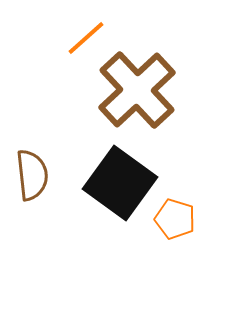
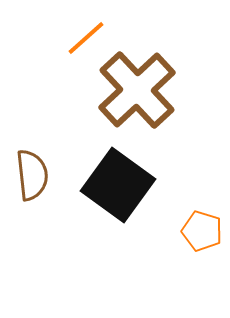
black square: moved 2 px left, 2 px down
orange pentagon: moved 27 px right, 12 px down
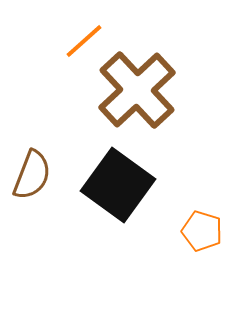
orange line: moved 2 px left, 3 px down
brown semicircle: rotated 27 degrees clockwise
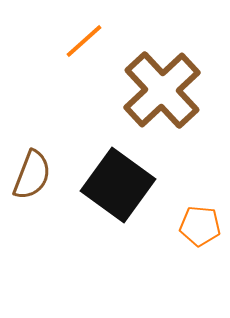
brown cross: moved 25 px right
orange pentagon: moved 2 px left, 5 px up; rotated 12 degrees counterclockwise
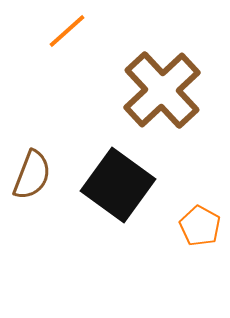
orange line: moved 17 px left, 10 px up
orange pentagon: rotated 24 degrees clockwise
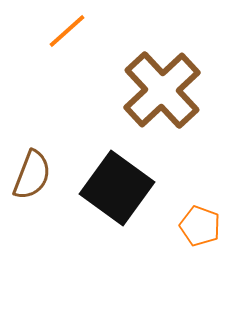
black square: moved 1 px left, 3 px down
orange pentagon: rotated 9 degrees counterclockwise
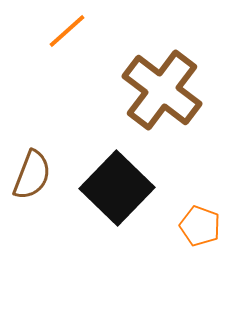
brown cross: rotated 10 degrees counterclockwise
black square: rotated 8 degrees clockwise
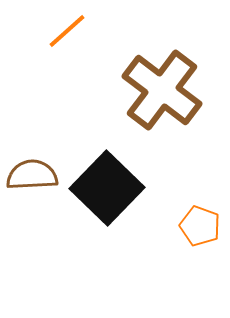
brown semicircle: rotated 114 degrees counterclockwise
black square: moved 10 px left
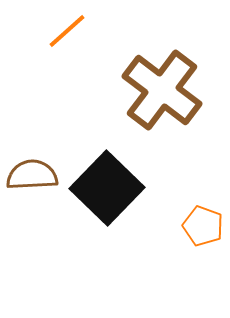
orange pentagon: moved 3 px right
